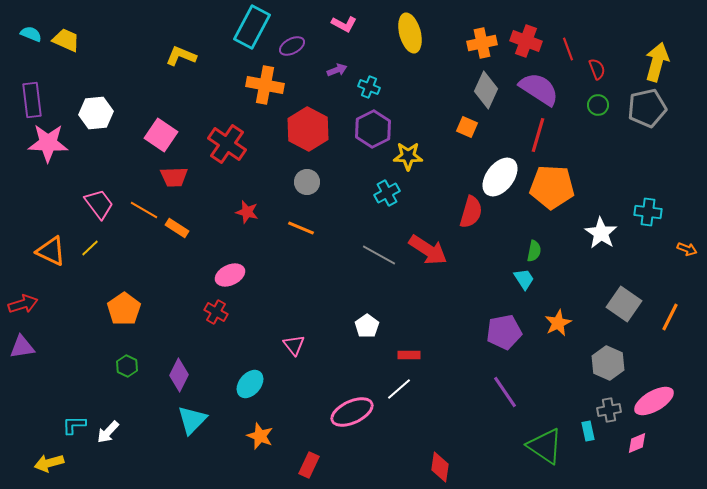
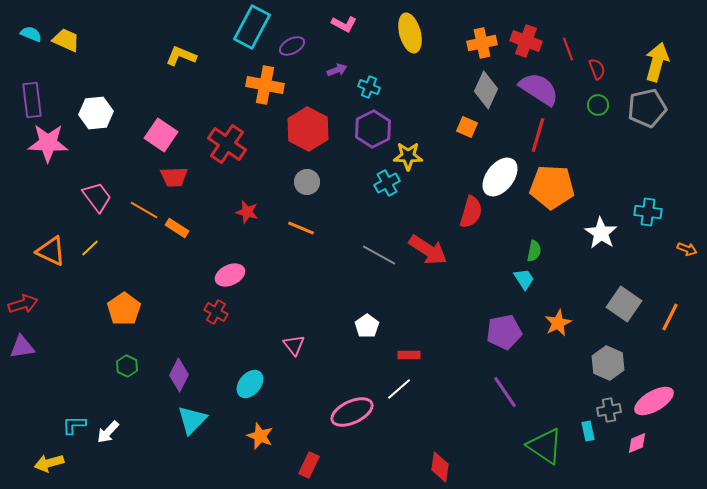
cyan cross at (387, 193): moved 10 px up
pink trapezoid at (99, 204): moved 2 px left, 7 px up
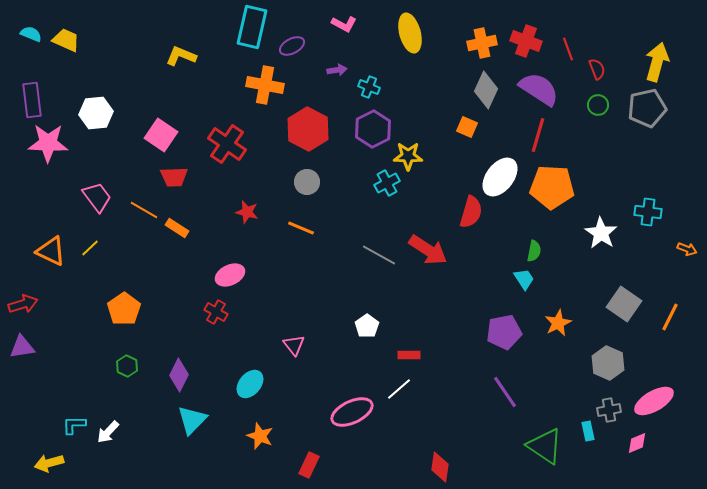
cyan rectangle at (252, 27): rotated 15 degrees counterclockwise
purple arrow at (337, 70): rotated 12 degrees clockwise
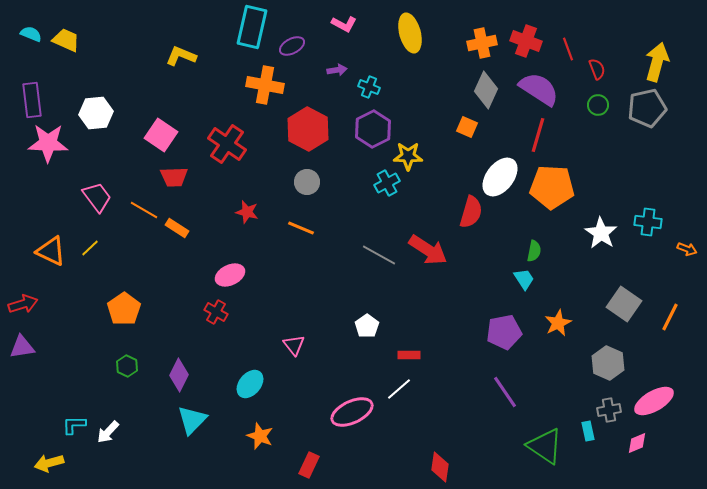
cyan cross at (648, 212): moved 10 px down
